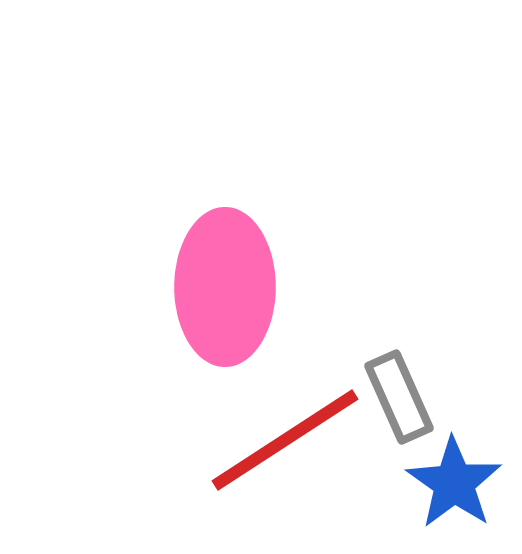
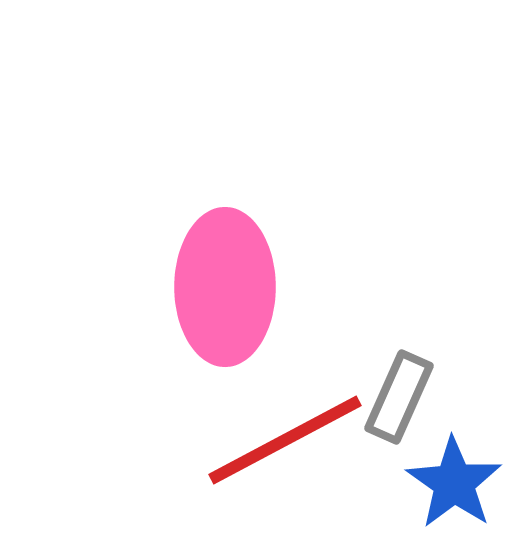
gray rectangle: rotated 48 degrees clockwise
red line: rotated 5 degrees clockwise
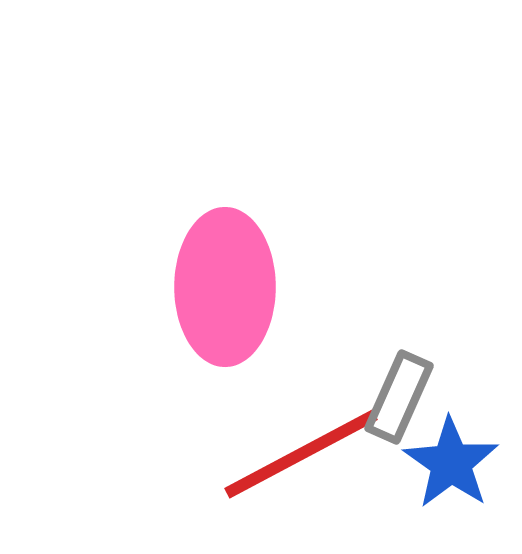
red line: moved 16 px right, 14 px down
blue star: moved 3 px left, 20 px up
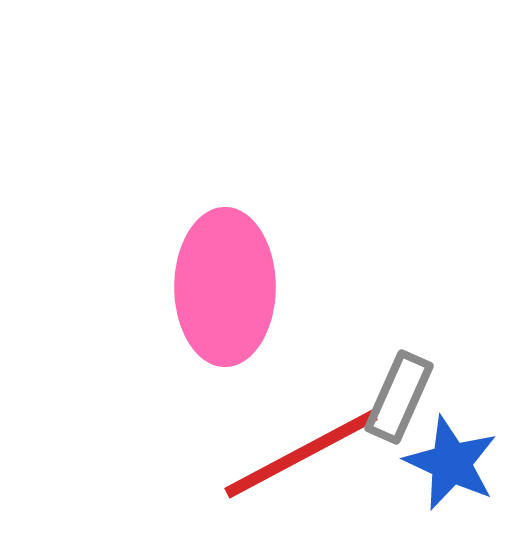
blue star: rotated 10 degrees counterclockwise
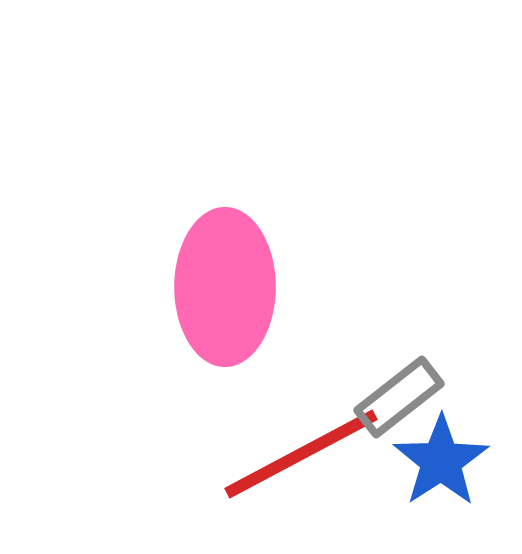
gray rectangle: rotated 28 degrees clockwise
blue star: moved 10 px left, 2 px up; rotated 14 degrees clockwise
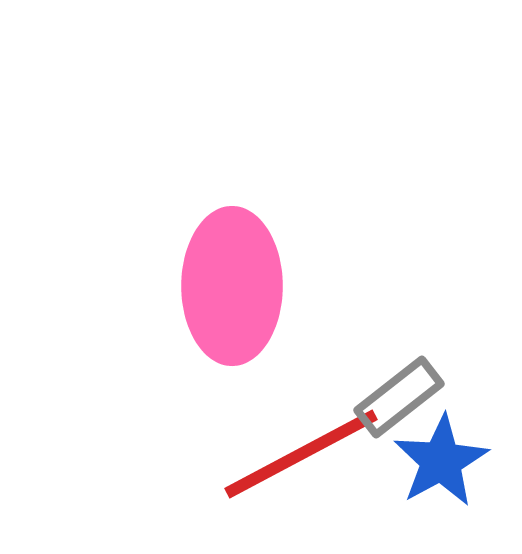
pink ellipse: moved 7 px right, 1 px up
blue star: rotated 4 degrees clockwise
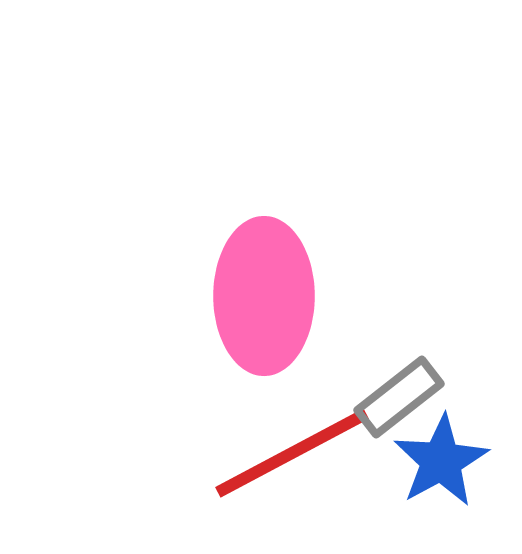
pink ellipse: moved 32 px right, 10 px down
red line: moved 9 px left, 1 px up
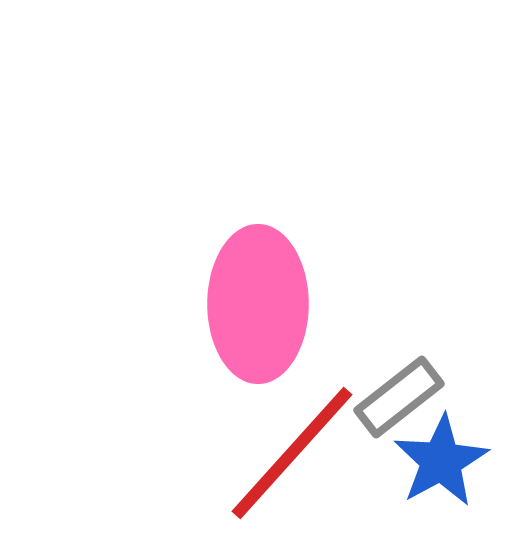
pink ellipse: moved 6 px left, 8 px down
red line: rotated 20 degrees counterclockwise
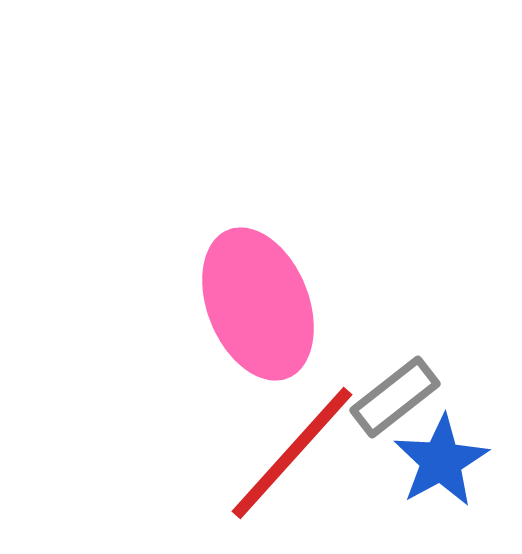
pink ellipse: rotated 22 degrees counterclockwise
gray rectangle: moved 4 px left
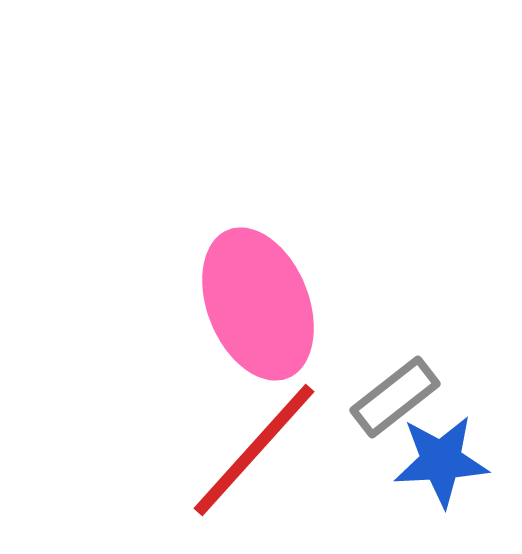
red line: moved 38 px left, 3 px up
blue star: rotated 26 degrees clockwise
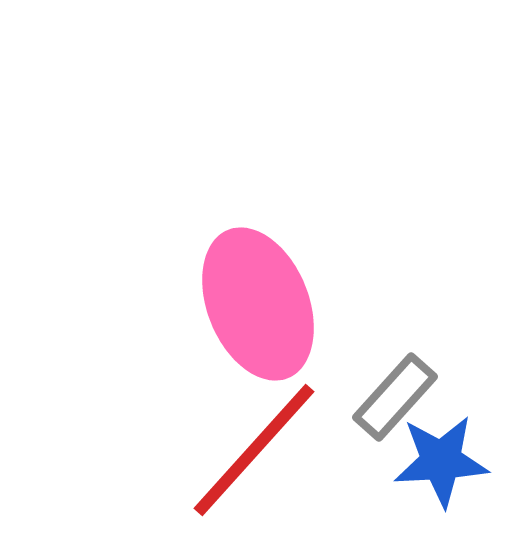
gray rectangle: rotated 10 degrees counterclockwise
